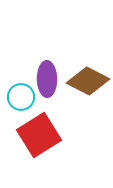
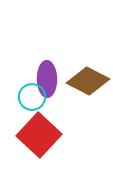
cyan circle: moved 11 px right
red square: rotated 15 degrees counterclockwise
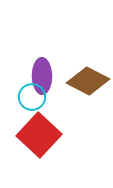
purple ellipse: moved 5 px left, 3 px up
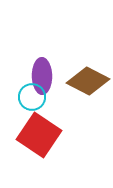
red square: rotated 9 degrees counterclockwise
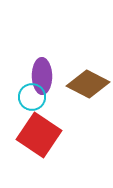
brown diamond: moved 3 px down
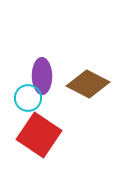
cyan circle: moved 4 px left, 1 px down
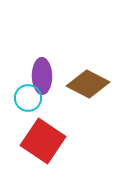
red square: moved 4 px right, 6 px down
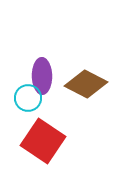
brown diamond: moved 2 px left
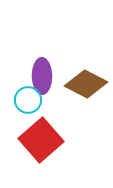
cyan circle: moved 2 px down
red square: moved 2 px left, 1 px up; rotated 15 degrees clockwise
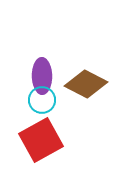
cyan circle: moved 14 px right
red square: rotated 12 degrees clockwise
